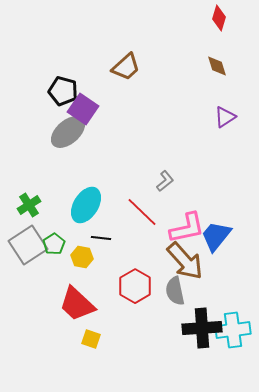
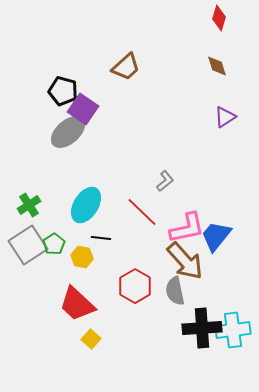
yellow square: rotated 24 degrees clockwise
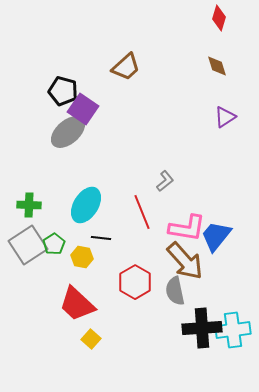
green cross: rotated 35 degrees clockwise
red line: rotated 24 degrees clockwise
pink L-shape: rotated 21 degrees clockwise
red hexagon: moved 4 px up
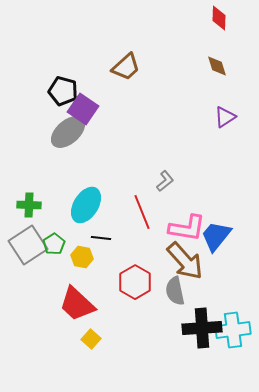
red diamond: rotated 15 degrees counterclockwise
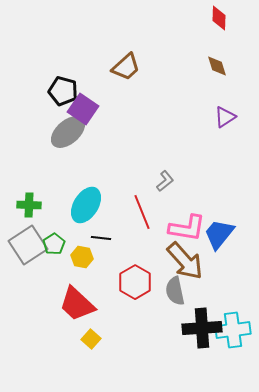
blue trapezoid: moved 3 px right, 2 px up
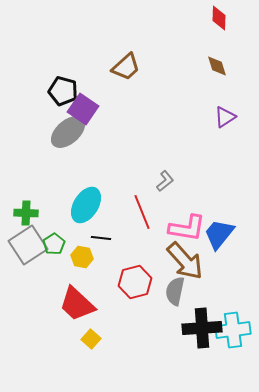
green cross: moved 3 px left, 8 px down
red hexagon: rotated 16 degrees clockwise
gray semicircle: rotated 24 degrees clockwise
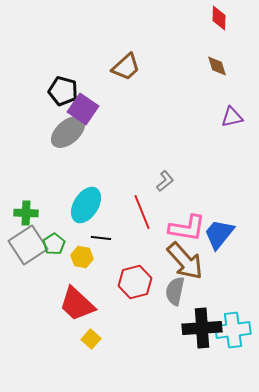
purple triangle: moved 7 px right; rotated 20 degrees clockwise
